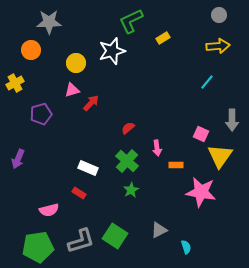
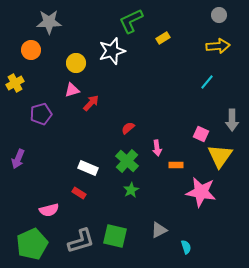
green square: rotated 20 degrees counterclockwise
green pentagon: moved 6 px left, 3 px up; rotated 16 degrees counterclockwise
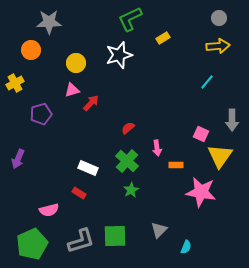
gray circle: moved 3 px down
green L-shape: moved 1 px left, 2 px up
white star: moved 7 px right, 4 px down
gray triangle: rotated 18 degrees counterclockwise
green square: rotated 15 degrees counterclockwise
cyan semicircle: rotated 40 degrees clockwise
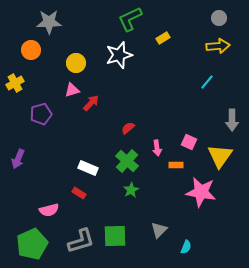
pink square: moved 12 px left, 8 px down
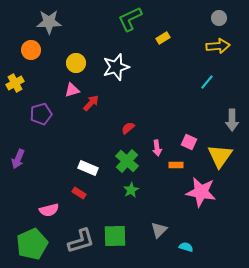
white star: moved 3 px left, 12 px down
cyan semicircle: rotated 96 degrees counterclockwise
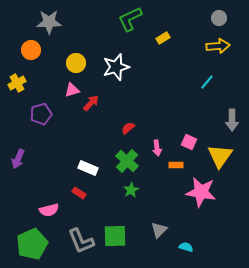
yellow cross: moved 2 px right
gray L-shape: rotated 84 degrees clockwise
